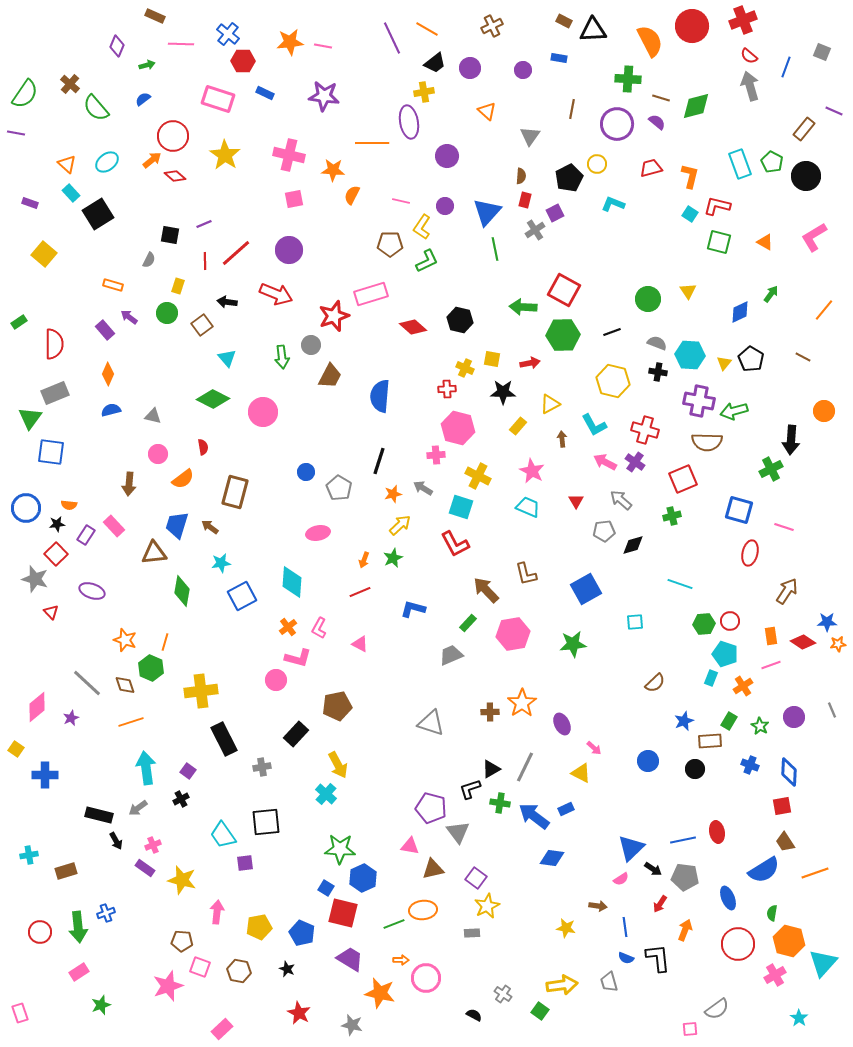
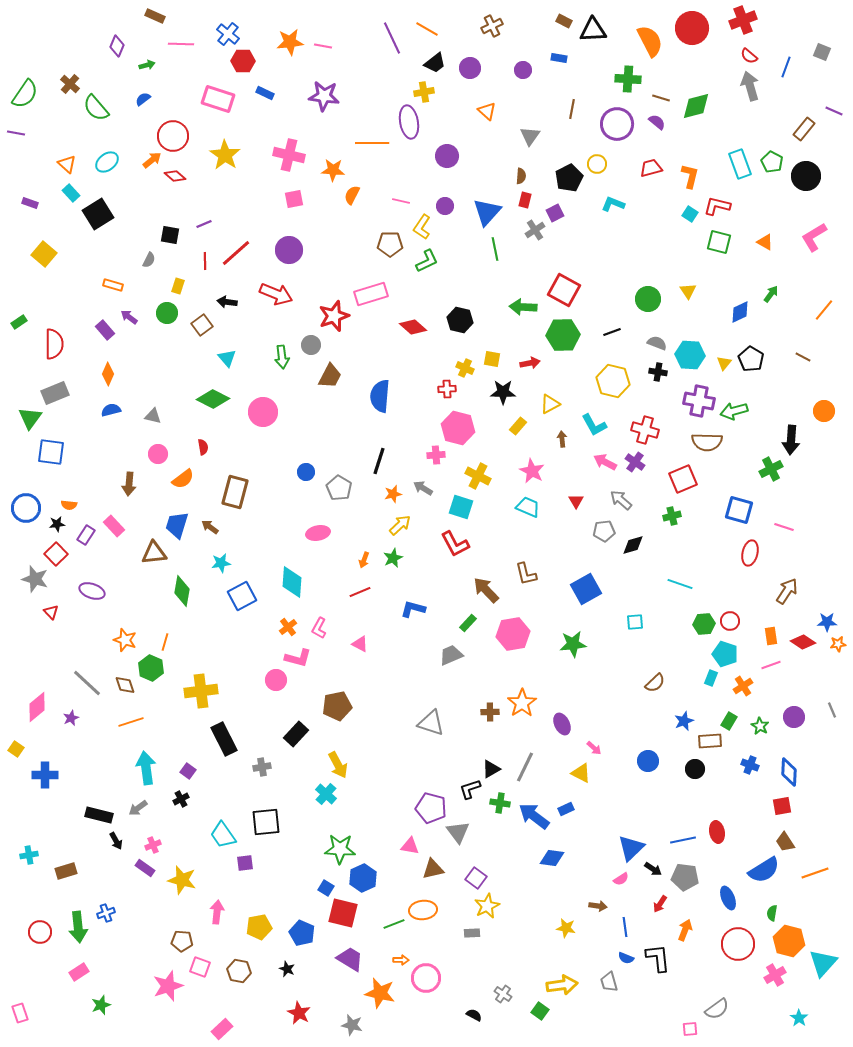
red circle at (692, 26): moved 2 px down
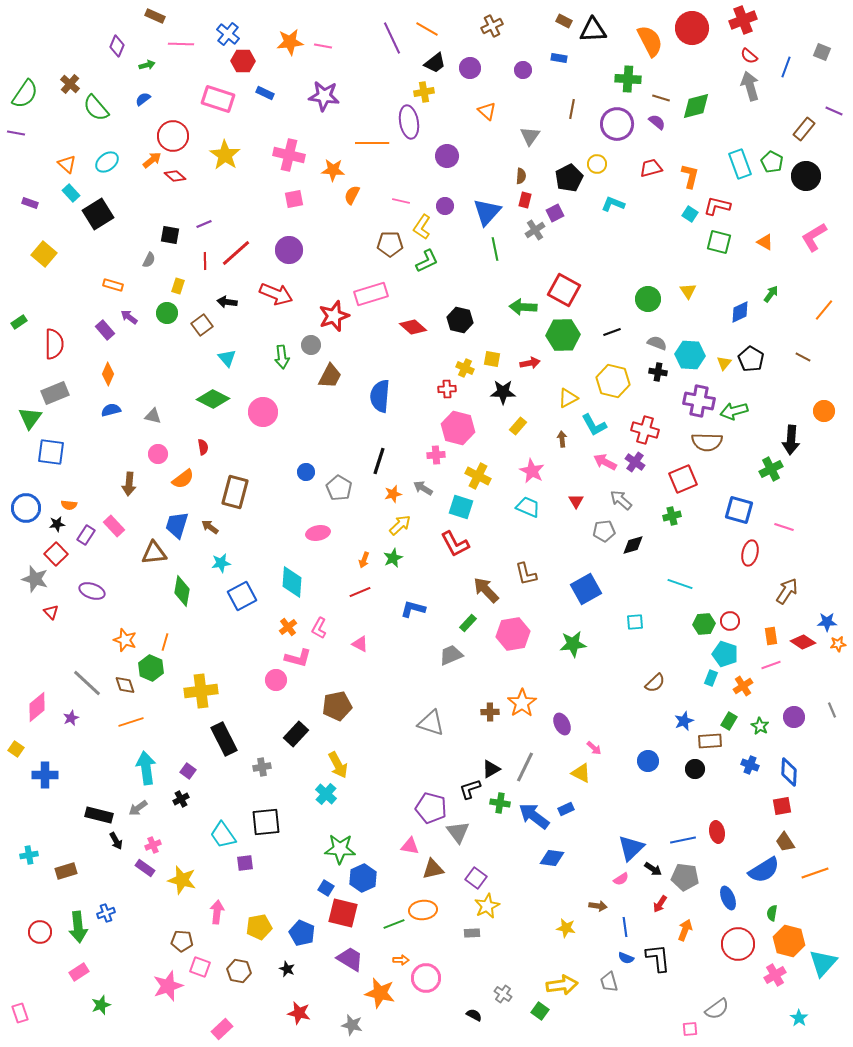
yellow triangle at (550, 404): moved 18 px right, 6 px up
red star at (299, 1013): rotated 15 degrees counterclockwise
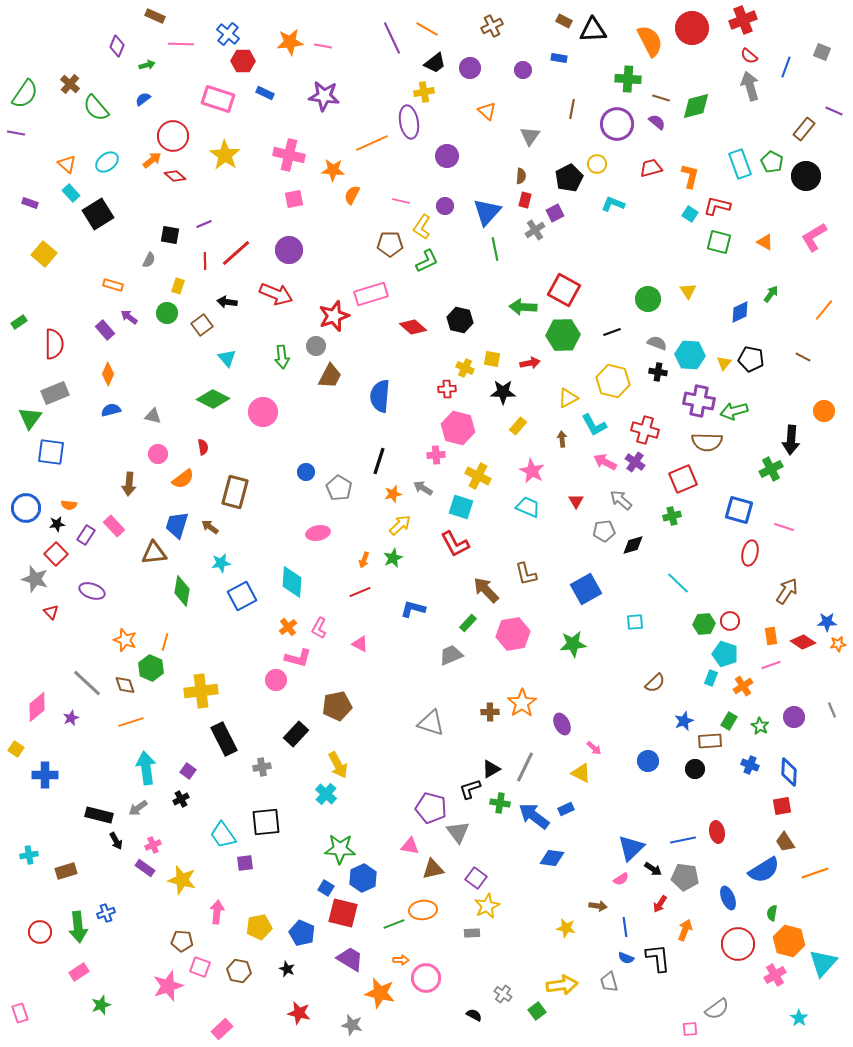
orange line at (372, 143): rotated 24 degrees counterclockwise
gray circle at (311, 345): moved 5 px right, 1 px down
black pentagon at (751, 359): rotated 20 degrees counterclockwise
cyan line at (680, 584): moved 2 px left, 1 px up; rotated 25 degrees clockwise
green square at (540, 1011): moved 3 px left; rotated 18 degrees clockwise
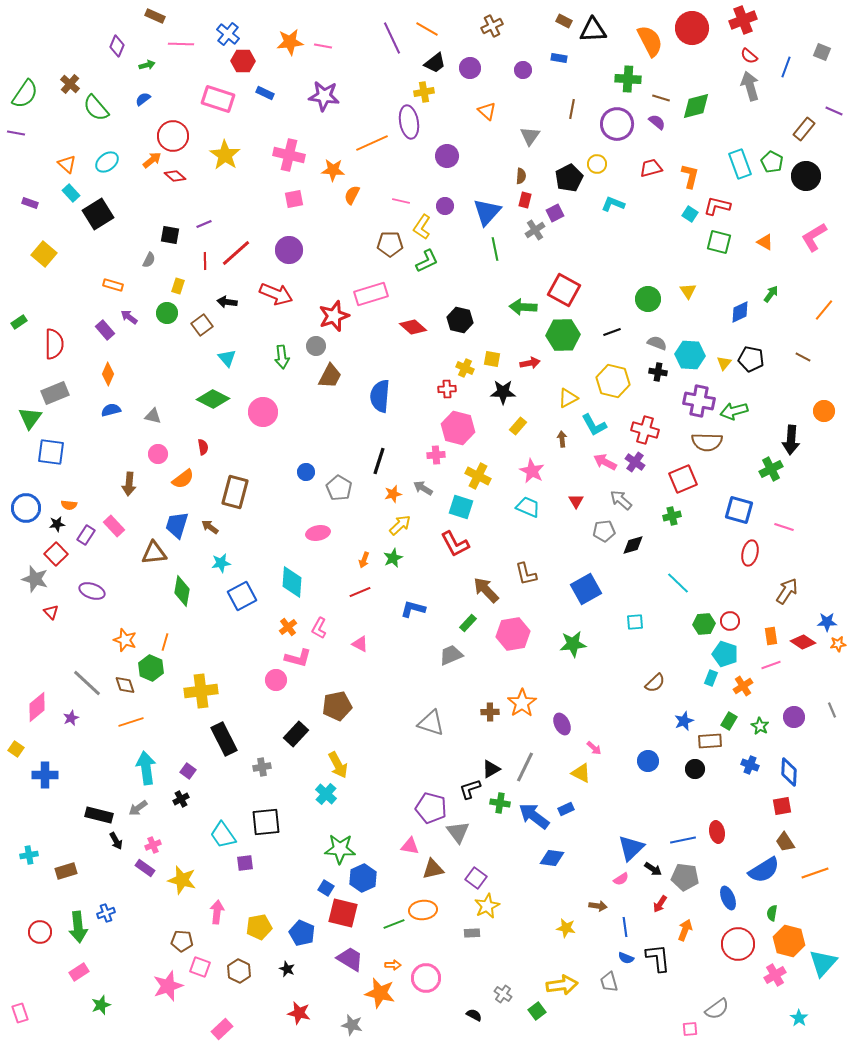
orange arrow at (401, 960): moved 8 px left, 5 px down
brown hexagon at (239, 971): rotated 15 degrees clockwise
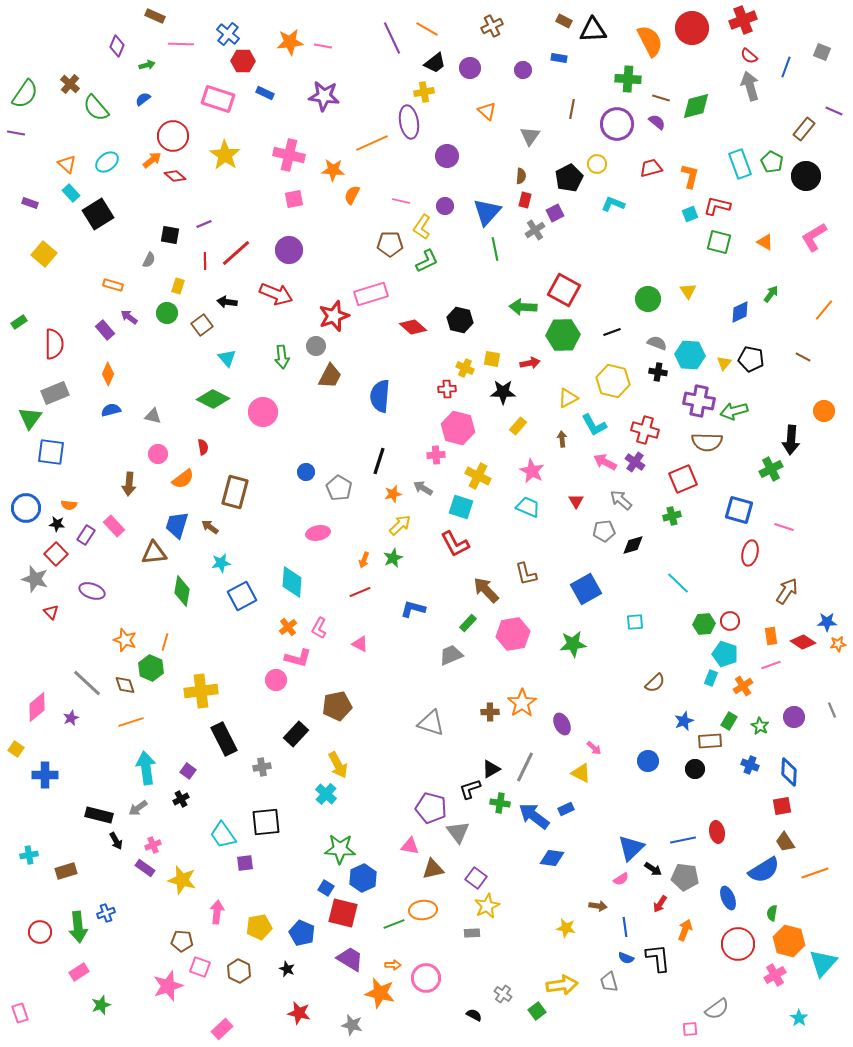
cyan square at (690, 214): rotated 35 degrees clockwise
black star at (57, 524): rotated 14 degrees clockwise
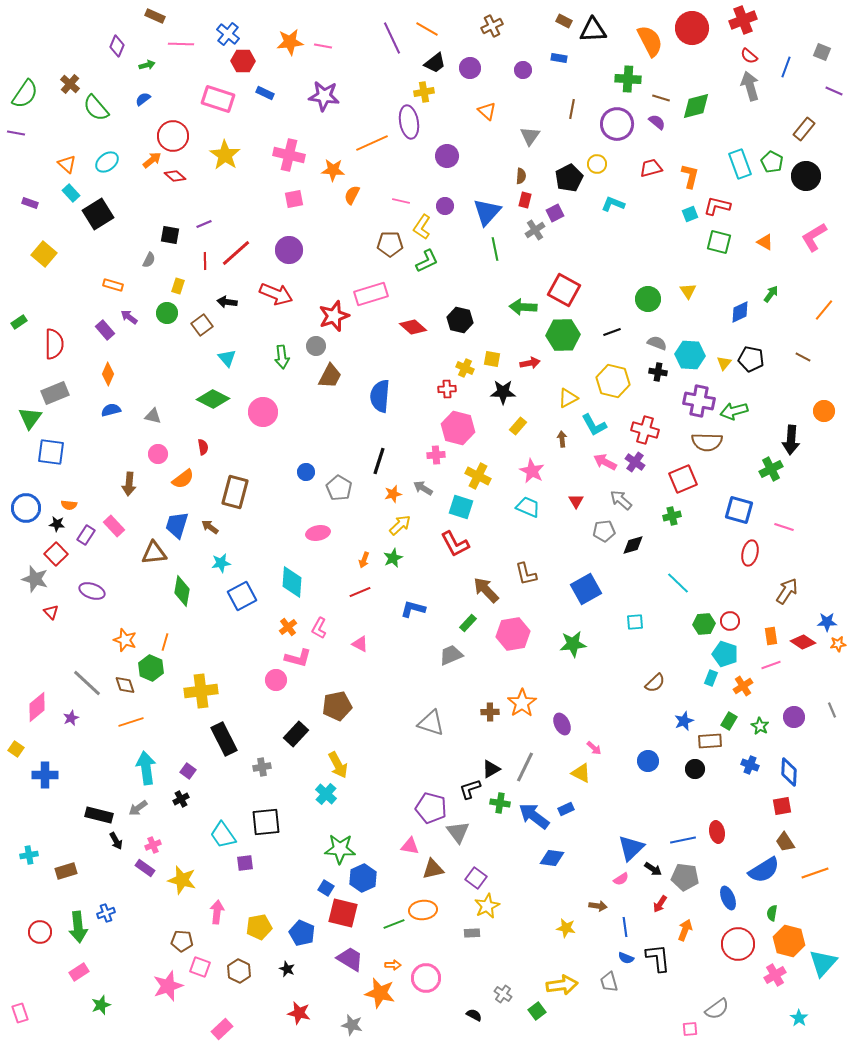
purple line at (834, 111): moved 20 px up
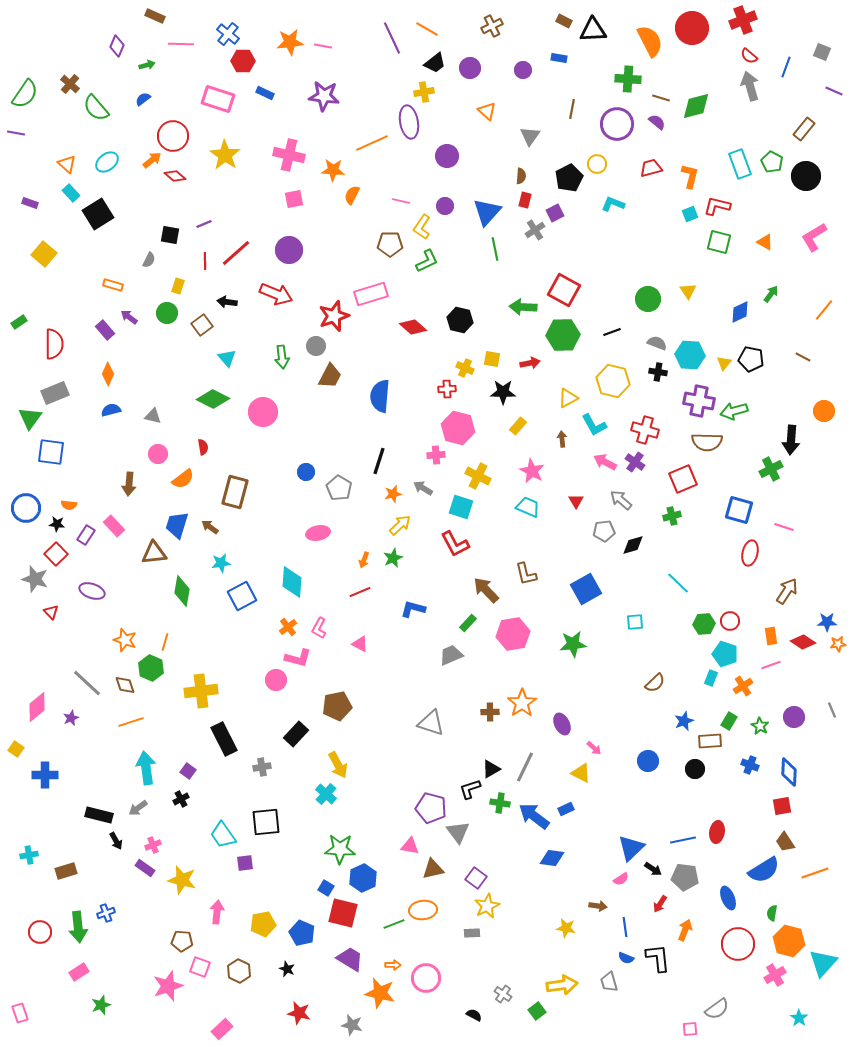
red ellipse at (717, 832): rotated 20 degrees clockwise
yellow pentagon at (259, 927): moved 4 px right, 3 px up
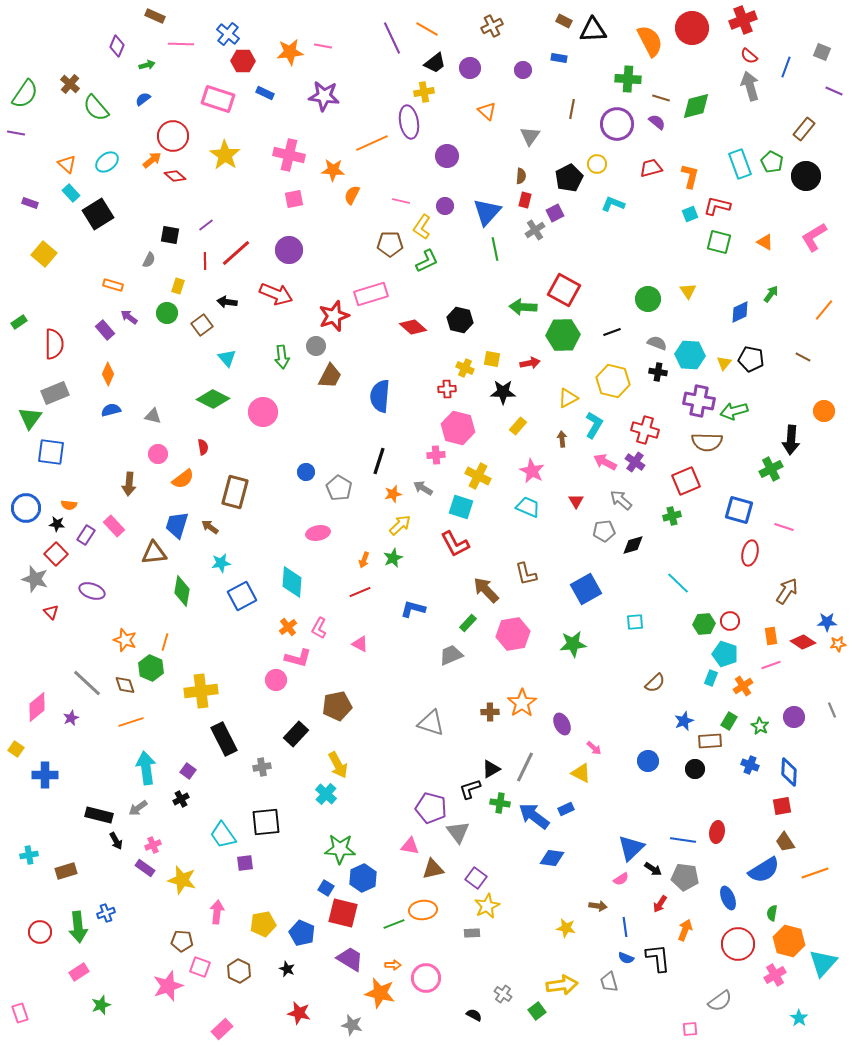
orange star at (290, 42): moved 10 px down
purple line at (204, 224): moved 2 px right, 1 px down; rotated 14 degrees counterclockwise
cyan L-shape at (594, 425): rotated 120 degrees counterclockwise
red square at (683, 479): moved 3 px right, 2 px down
blue line at (683, 840): rotated 20 degrees clockwise
gray semicircle at (717, 1009): moved 3 px right, 8 px up
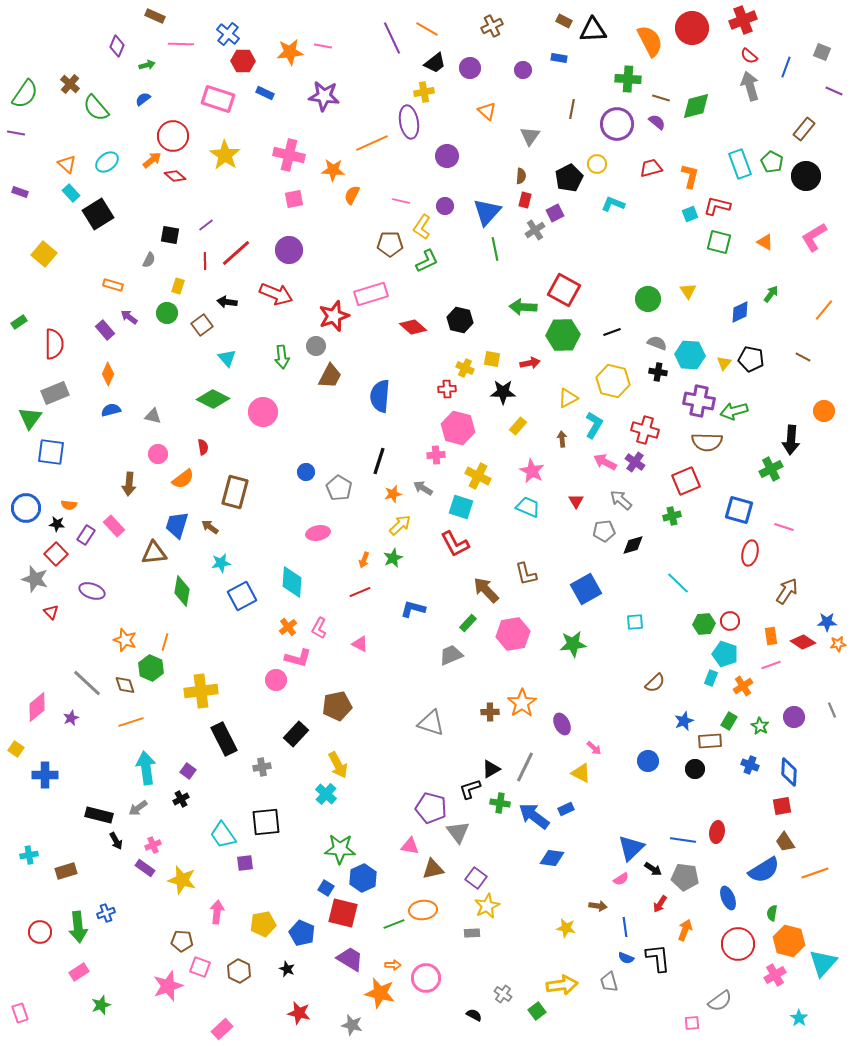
purple rectangle at (30, 203): moved 10 px left, 11 px up
pink square at (690, 1029): moved 2 px right, 6 px up
